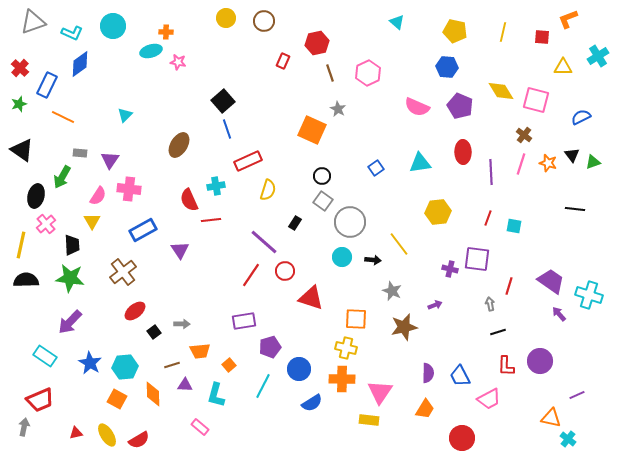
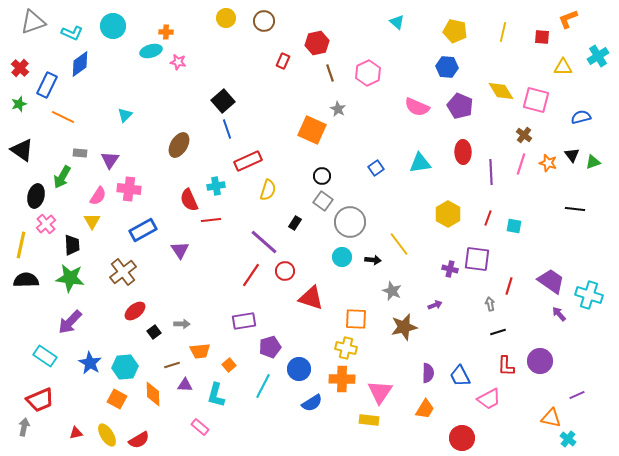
blue semicircle at (581, 117): rotated 12 degrees clockwise
yellow hexagon at (438, 212): moved 10 px right, 2 px down; rotated 25 degrees counterclockwise
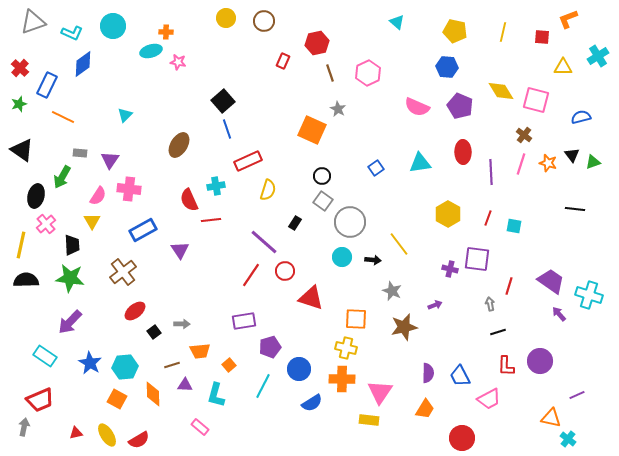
blue diamond at (80, 64): moved 3 px right
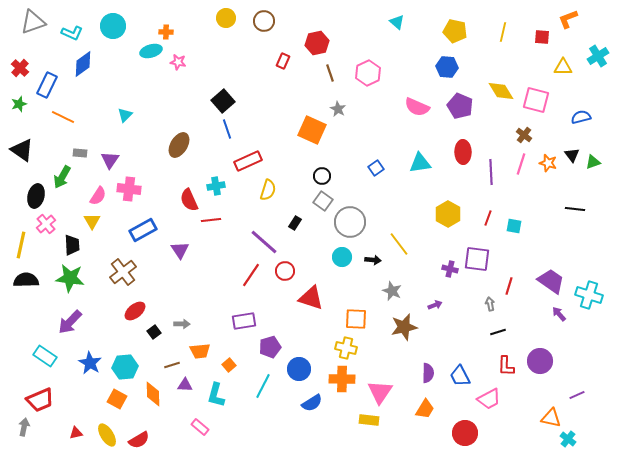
red circle at (462, 438): moved 3 px right, 5 px up
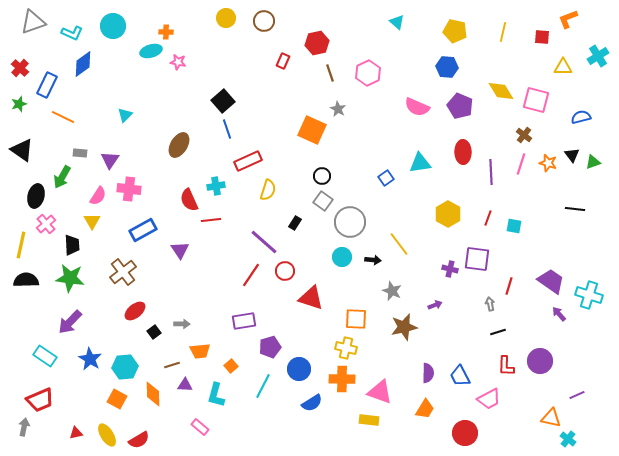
blue square at (376, 168): moved 10 px right, 10 px down
blue star at (90, 363): moved 4 px up
orange square at (229, 365): moved 2 px right, 1 px down
pink triangle at (380, 392): rotated 44 degrees counterclockwise
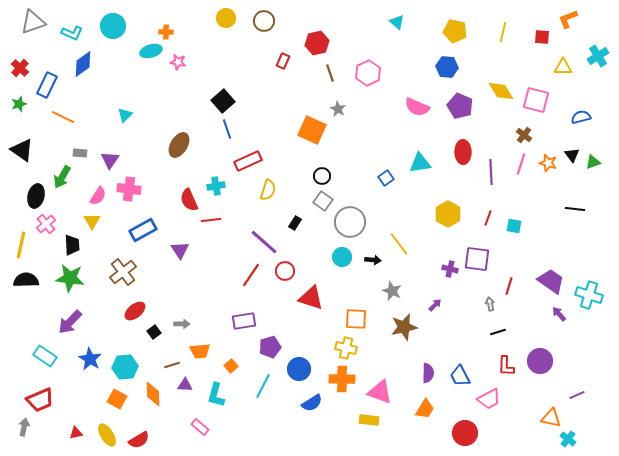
purple arrow at (435, 305): rotated 24 degrees counterclockwise
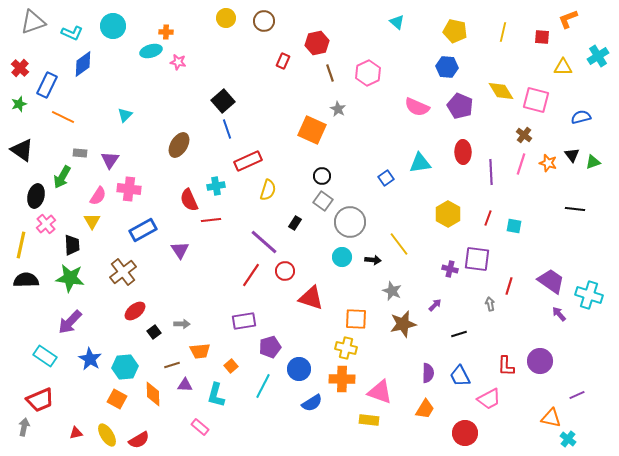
brown star at (404, 327): moved 1 px left, 3 px up
black line at (498, 332): moved 39 px left, 2 px down
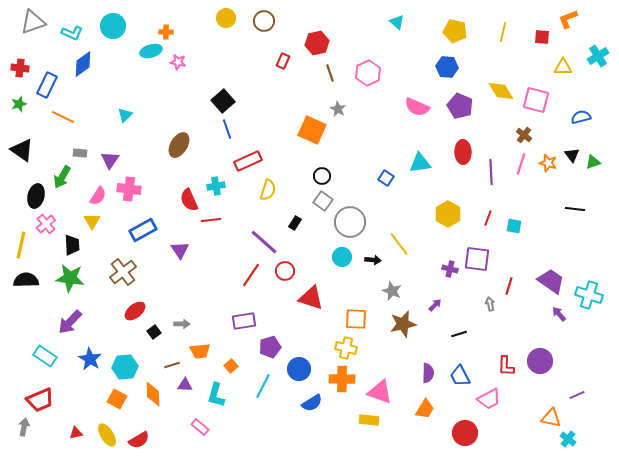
red cross at (20, 68): rotated 36 degrees counterclockwise
blue square at (386, 178): rotated 21 degrees counterclockwise
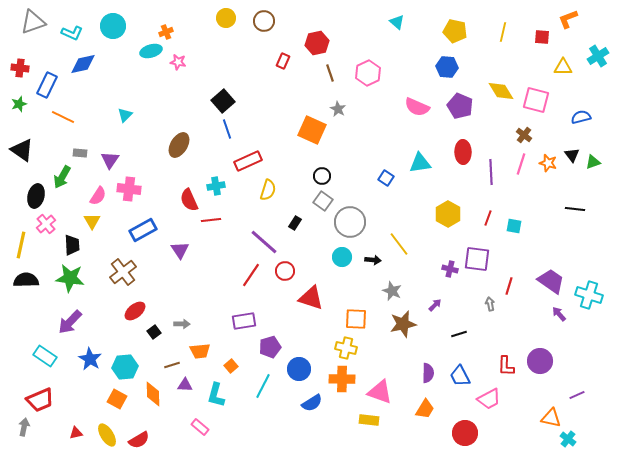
orange cross at (166, 32): rotated 24 degrees counterclockwise
blue diamond at (83, 64): rotated 24 degrees clockwise
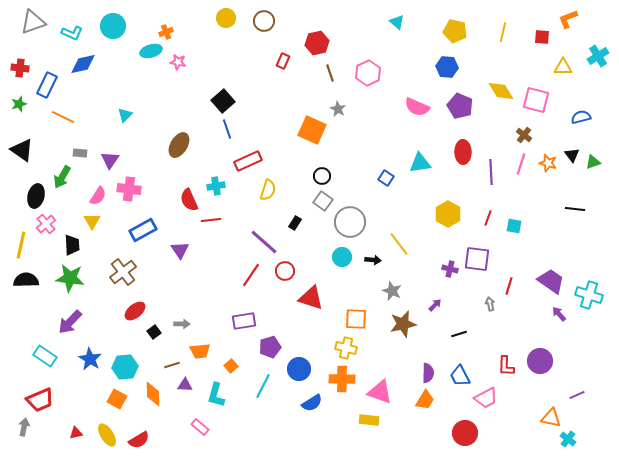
pink trapezoid at (489, 399): moved 3 px left, 1 px up
orange trapezoid at (425, 409): moved 9 px up
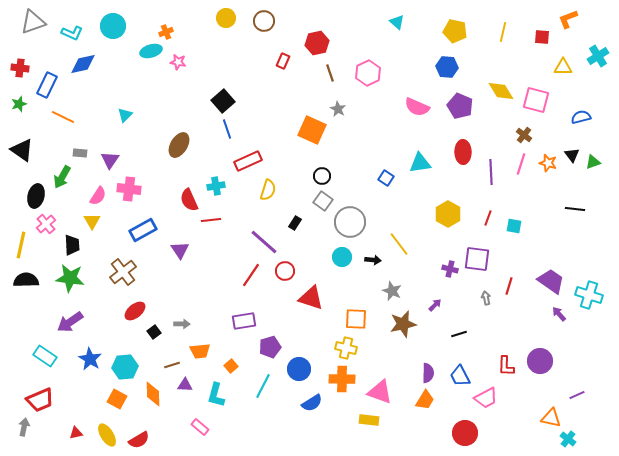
gray arrow at (490, 304): moved 4 px left, 6 px up
purple arrow at (70, 322): rotated 12 degrees clockwise
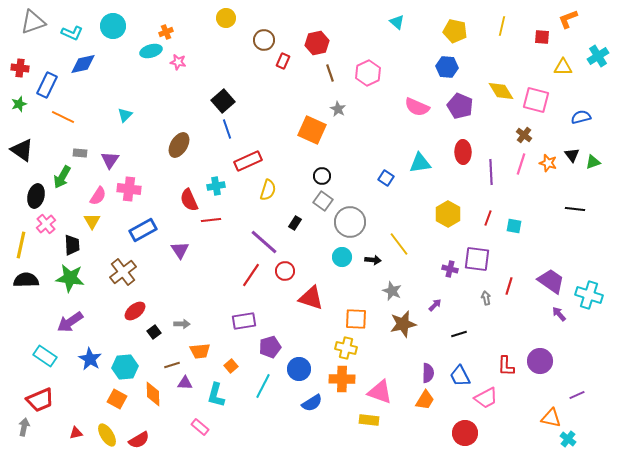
brown circle at (264, 21): moved 19 px down
yellow line at (503, 32): moved 1 px left, 6 px up
purple triangle at (185, 385): moved 2 px up
